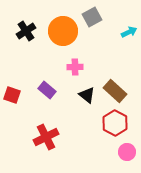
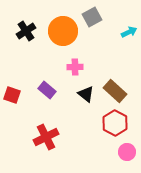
black triangle: moved 1 px left, 1 px up
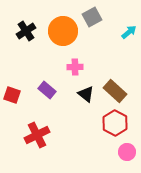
cyan arrow: rotated 14 degrees counterclockwise
red cross: moved 9 px left, 2 px up
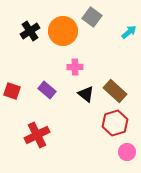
gray square: rotated 24 degrees counterclockwise
black cross: moved 4 px right
red square: moved 4 px up
red hexagon: rotated 15 degrees clockwise
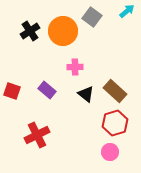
cyan arrow: moved 2 px left, 21 px up
pink circle: moved 17 px left
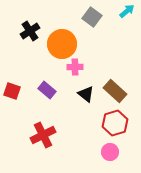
orange circle: moved 1 px left, 13 px down
red cross: moved 6 px right
